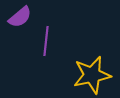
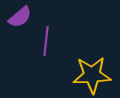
yellow star: rotated 9 degrees clockwise
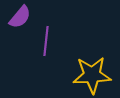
purple semicircle: rotated 10 degrees counterclockwise
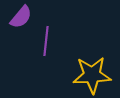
purple semicircle: moved 1 px right
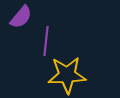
yellow star: moved 25 px left
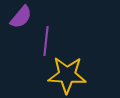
yellow star: rotated 6 degrees clockwise
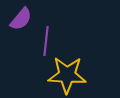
purple semicircle: moved 2 px down
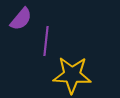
yellow star: moved 5 px right
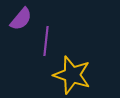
yellow star: rotated 15 degrees clockwise
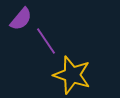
purple line: rotated 40 degrees counterclockwise
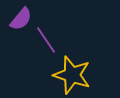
purple line: moved 1 px up
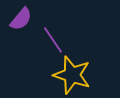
purple line: moved 7 px right
